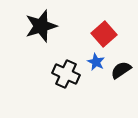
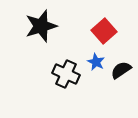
red square: moved 3 px up
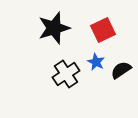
black star: moved 13 px right, 2 px down
red square: moved 1 px left, 1 px up; rotated 15 degrees clockwise
black cross: rotated 32 degrees clockwise
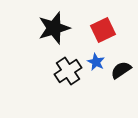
black cross: moved 2 px right, 3 px up
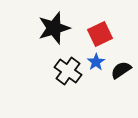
red square: moved 3 px left, 4 px down
blue star: rotated 12 degrees clockwise
black cross: rotated 20 degrees counterclockwise
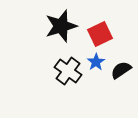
black star: moved 7 px right, 2 px up
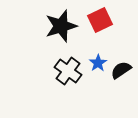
red square: moved 14 px up
blue star: moved 2 px right, 1 px down
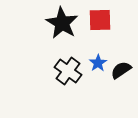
red square: rotated 25 degrees clockwise
black star: moved 1 px right, 3 px up; rotated 24 degrees counterclockwise
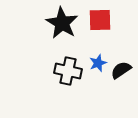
blue star: rotated 12 degrees clockwise
black cross: rotated 24 degrees counterclockwise
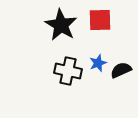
black star: moved 1 px left, 2 px down
black semicircle: rotated 10 degrees clockwise
